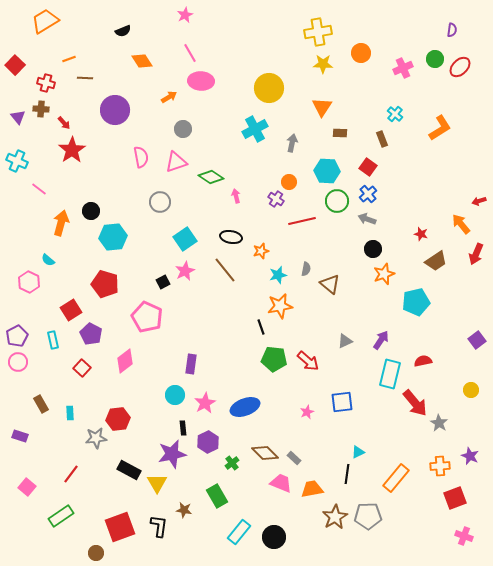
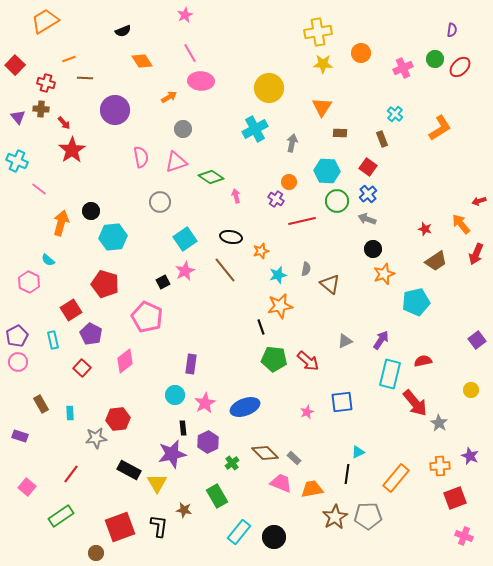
red star at (421, 234): moved 4 px right, 5 px up
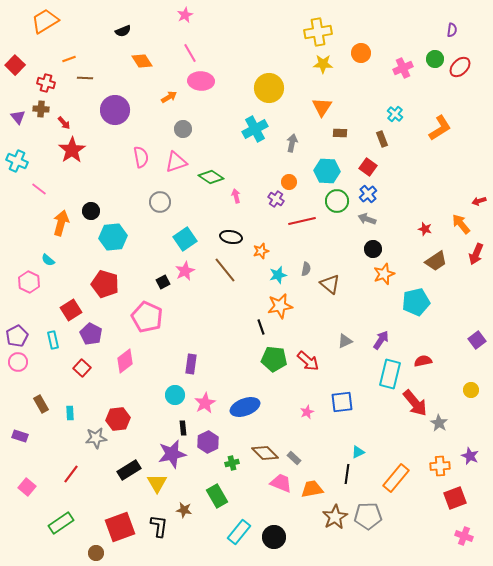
green cross at (232, 463): rotated 24 degrees clockwise
black rectangle at (129, 470): rotated 60 degrees counterclockwise
green rectangle at (61, 516): moved 7 px down
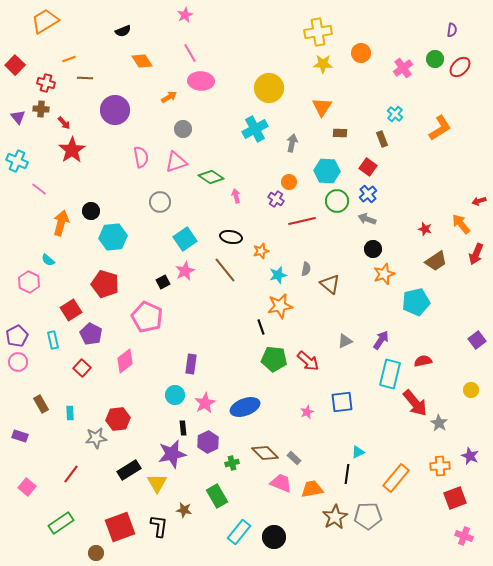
pink cross at (403, 68): rotated 12 degrees counterclockwise
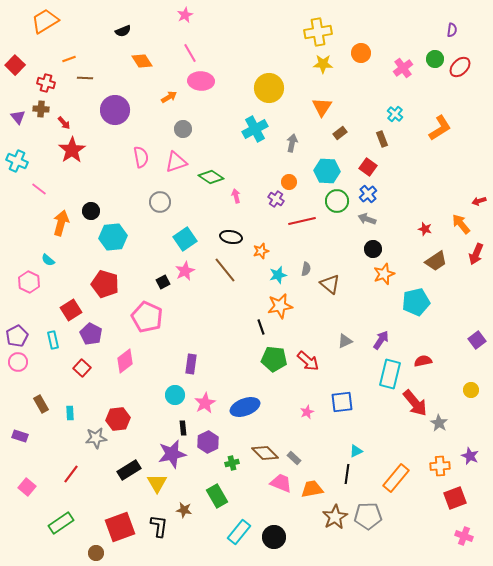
brown rectangle at (340, 133): rotated 40 degrees counterclockwise
cyan triangle at (358, 452): moved 2 px left, 1 px up
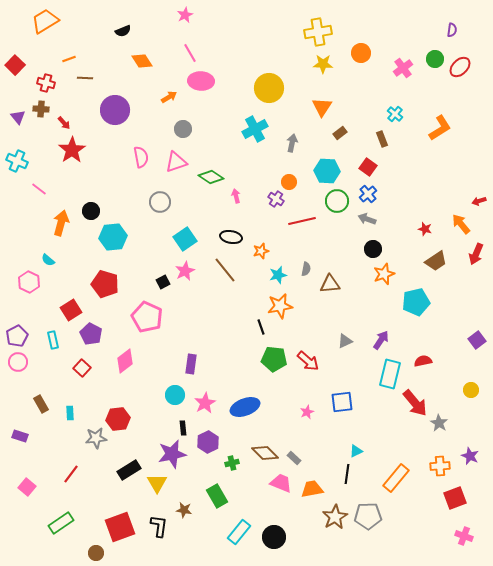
brown triangle at (330, 284): rotated 45 degrees counterclockwise
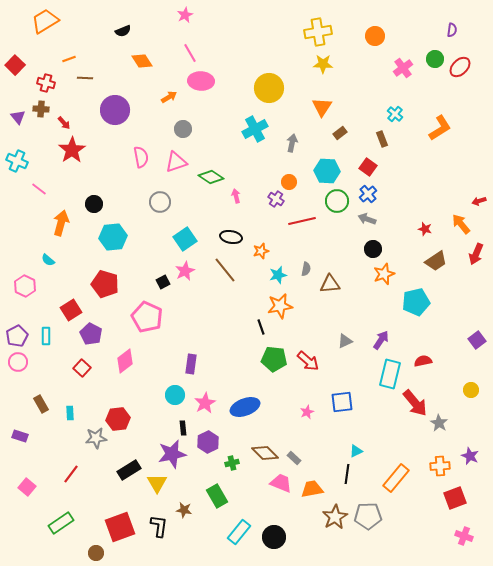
orange circle at (361, 53): moved 14 px right, 17 px up
black circle at (91, 211): moved 3 px right, 7 px up
pink hexagon at (29, 282): moved 4 px left, 4 px down
cyan rectangle at (53, 340): moved 7 px left, 4 px up; rotated 12 degrees clockwise
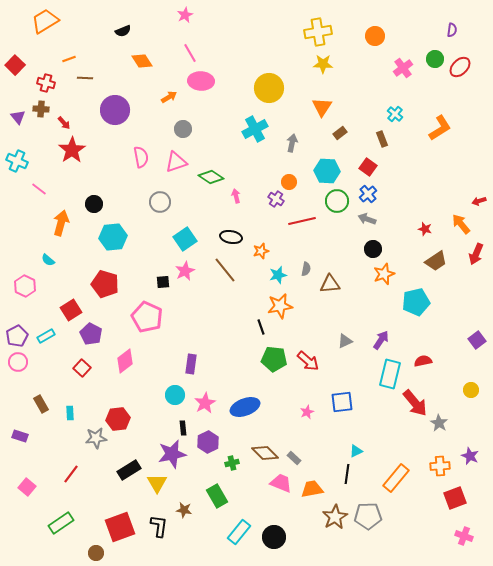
black square at (163, 282): rotated 24 degrees clockwise
cyan rectangle at (46, 336): rotated 60 degrees clockwise
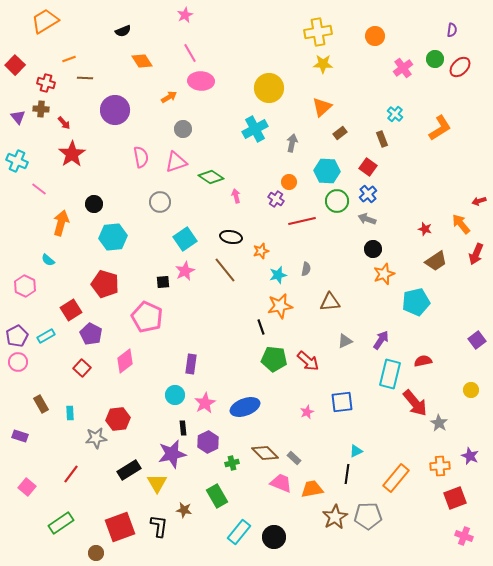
orange triangle at (322, 107): rotated 15 degrees clockwise
red star at (72, 150): moved 4 px down
brown triangle at (330, 284): moved 18 px down
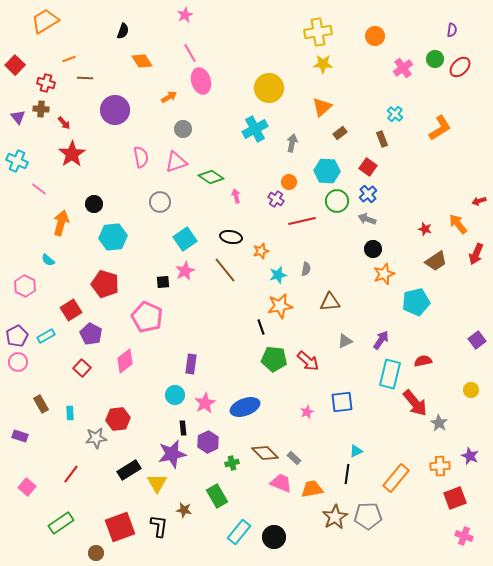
black semicircle at (123, 31): rotated 49 degrees counterclockwise
pink ellipse at (201, 81): rotated 70 degrees clockwise
orange arrow at (461, 224): moved 3 px left
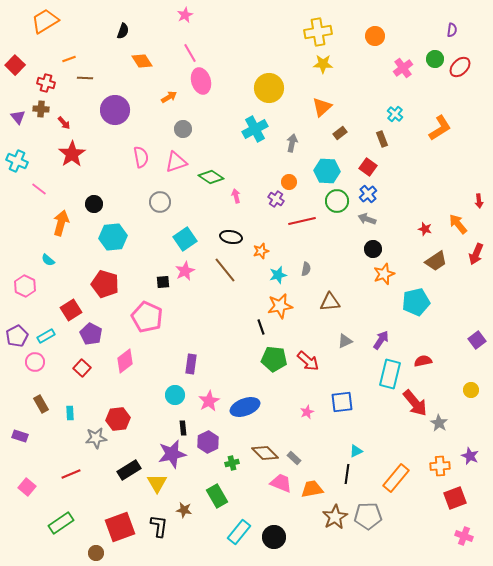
red arrow at (479, 201): rotated 80 degrees counterclockwise
pink circle at (18, 362): moved 17 px right
pink star at (205, 403): moved 4 px right, 2 px up
red line at (71, 474): rotated 30 degrees clockwise
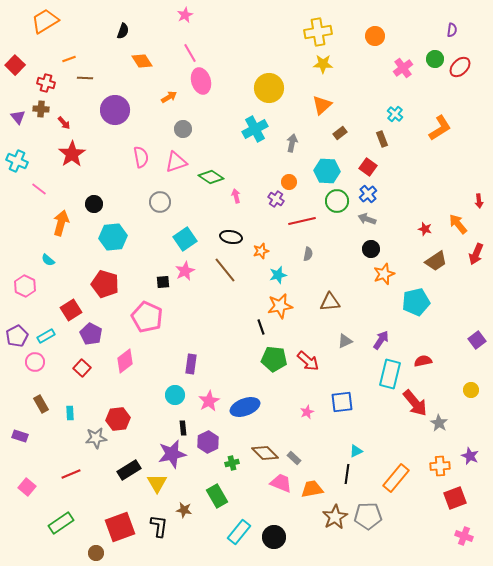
orange triangle at (322, 107): moved 2 px up
black circle at (373, 249): moved 2 px left
gray semicircle at (306, 269): moved 2 px right, 15 px up
